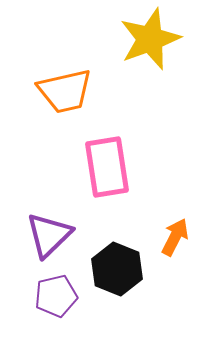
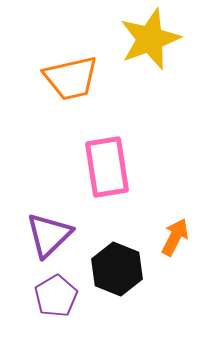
orange trapezoid: moved 6 px right, 13 px up
purple pentagon: rotated 18 degrees counterclockwise
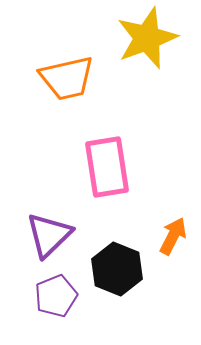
yellow star: moved 3 px left, 1 px up
orange trapezoid: moved 4 px left
orange arrow: moved 2 px left, 1 px up
purple pentagon: rotated 9 degrees clockwise
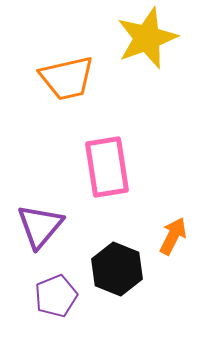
purple triangle: moved 9 px left, 9 px up; rotated 6 degrees counterclockwise
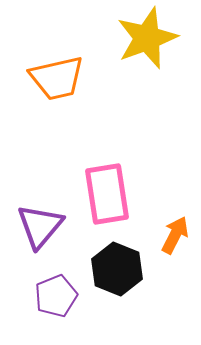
orange trapezoid: moved 10 px left
pink rectangle: moved 27 px down
orange arrow: moved 2 px right, 1 px up
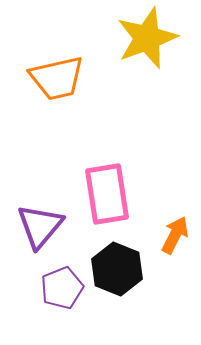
purple pentagon: moved 6 px right, 8 px up
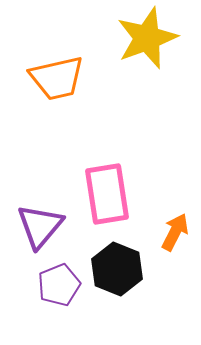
orange arrow: moved 3 px up
purple pentagon: moved 3 px left, 3 px up
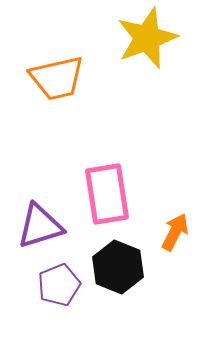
purple triangle: rotated 33 degrees clockwise
black hexagon: moved 1 px right, 2 px up
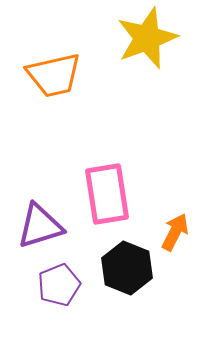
orange trapezoid: moved 3 px left, 3 px up
black hexagon: moved 9 px right, 1 px down
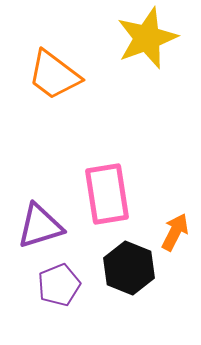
orange trapezoid: rotated 50 degrees clockwise
black hexagon: moved 2 px right
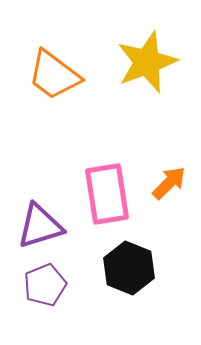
yellow star: moved 24 px down
orange arrow: moved 6 px left, 49 px up; rotated 18 degrees clockwise
purple pentagon: moved 14 px left
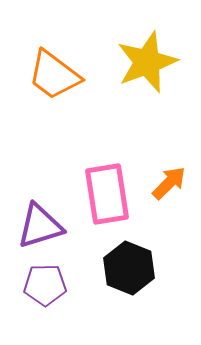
purple pentagon: rotated 21 degrees clockwise
